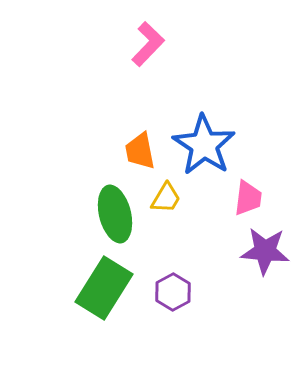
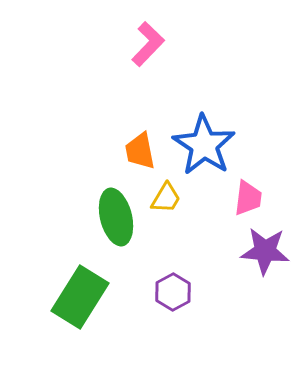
green ellipse: moved 1 px right, 3 px down
green rectangle: moved 24 px left, 9 px down
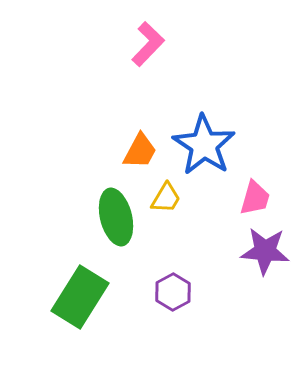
orange trapezoid: rotated 141 degrees counterclockwise
pink trapezoid: moved 7 px right; rotated 9 degrees clockwise
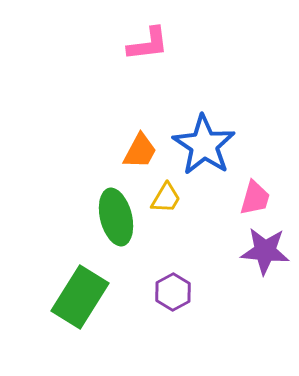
pink L-shape: rotated 39 degrees clockwise
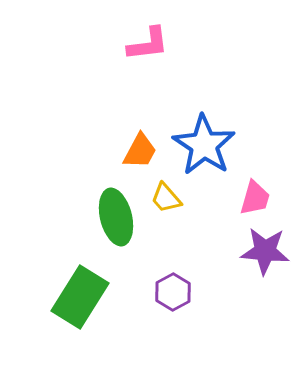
yellow trapezoid: rotated 108 degrees clockwise
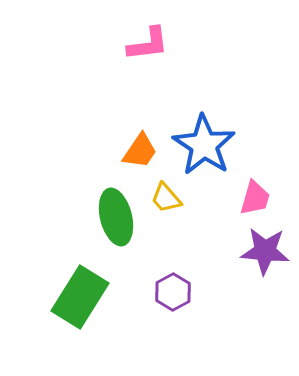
orange trapezoid: rotated 6 degrees clockwise
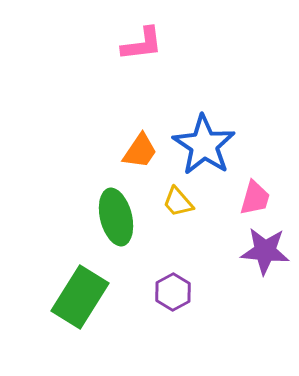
pink L-shape: moved 6 px left
yellow trapezoid: moved 12 px right, 4 px down
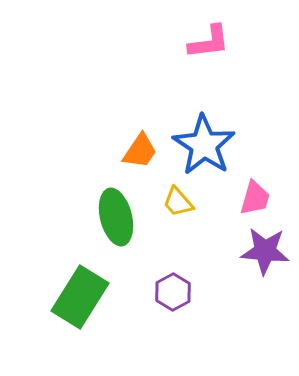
pink L-shape: moved 67 px right, 2 px up
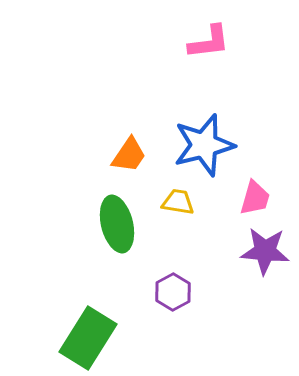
blue star: rotated 24 degrees clockwise
orange trapezoid: moved 11 px left, 4 px down
yellow trapezoid: rotated 140 degrees clockwise
green ellipse: moved 1 px right, 7 px down
green rectangle: moved 8 px right, 41 px down
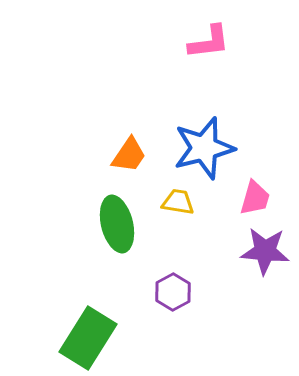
blue star: moved 3 px down
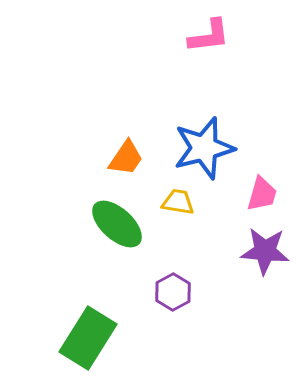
pink L-shape: moved 6 px up
orange trapezoid: moved 3 px left, 3 px down
pink trapezoid: moved 7 px right, 4 px up
green ellipse: rotated 34 degrees counterclockwise
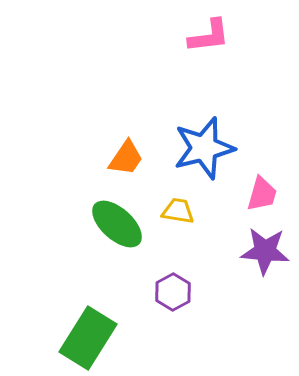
yellow trapezoid: moved 9 px down
